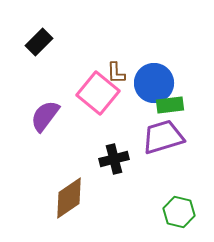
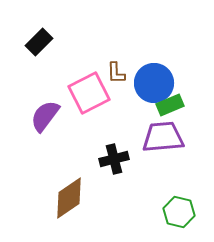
pink square: moved 9 px left; rotated 24 degrees clockwise
green rectangle: rotated 16 degrees counterclockwise
purple trapezoid: rotated 12 degrees clockwise
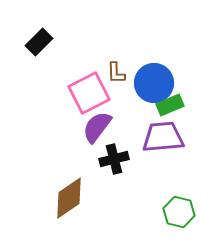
purple semicircle: moved 52 px right, 11 px down
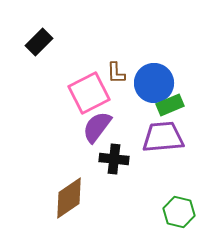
black cross: rotated 20 degrees clockwise
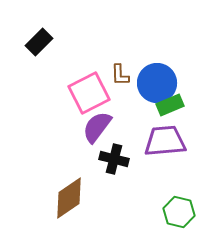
brown L-shape: moved 4 px right, 2 px down
blue circle: moved 3 px right
purple trapezoid: moved 2 px right, 4 px down
black cross: rotated 8 degrees clockwise
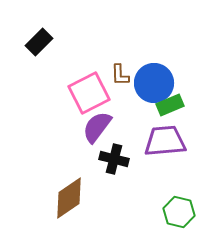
blue circle: moved 3 px left
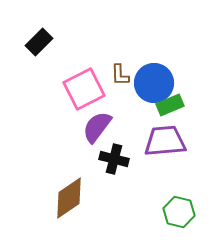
pink square: moved 5 px left, 4 px up
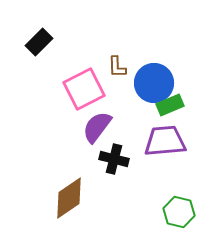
brown L-shape: moved 3 px left, 8 px up
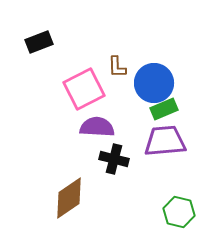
black rectangle: rotated 24 degrees clockwise
green rectangle: moved 6 px left, 4 px down
purple semicircle: rotated 56 degrees clockwise
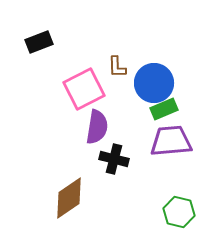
purple semicircle: rotated 96 degrees clockwise
purple trapezoid: moved 6 px right
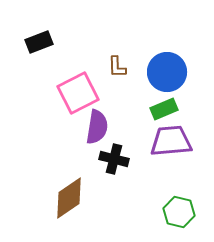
blue circle: moved 13 px right, 11 px up
pink square: moved 6 px left, 4 px down
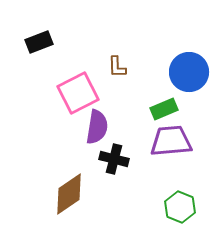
blue circle: moved 22 px right
brown diamond: moved 4 px up
green hexagon: moved 1 px right, 5 px up; rotated 8 degrees clockwise
